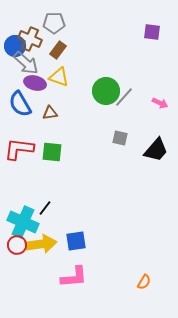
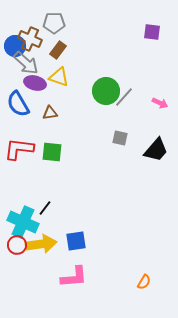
blue semicircle: moved 2 px left
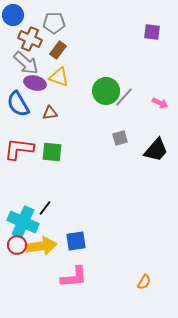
blue circle: moved 2 px left, 31 px up
gray square: rotated 28 degrees counterclockwise
yellow arrow: moved 2 px down
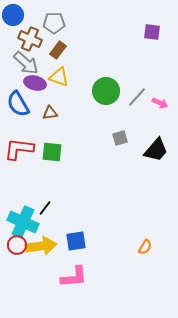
gray line: moved 13 px right
orange semicircle: moved 1 px right, 35 px up
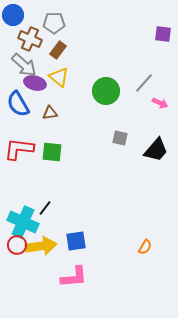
purple square: moved 11 px right, 2 px down
gray arrow: moved 2 px left, 2 px down
yellow triangle: rotated 20 degrees clockwise
gray line: moved 7 px right, 14 px up
gray square: rotated 28 degrees clockwise
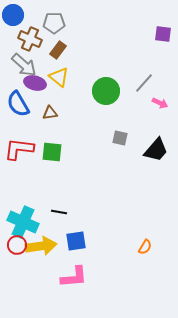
black line: moved 14 px right, 4 px down; rotated 63 degrees clockwise
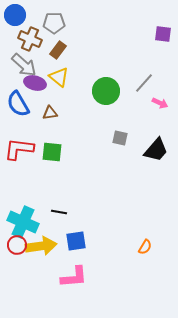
blue circle: moved 2 px right
